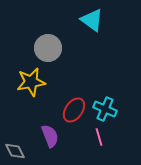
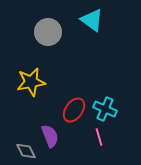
gray circle: moved 16 px up
gray diamond: moved 11 px right
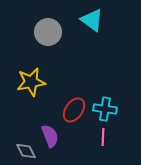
cyan cross: rotated 15 degrees counterclockwise
pink line: moved 4 px right; rotated 18 degrees clockwise
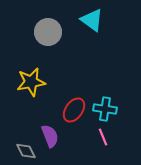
pink line: rotated 24 degrees counterclockwise
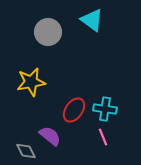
purple semicircle: rotated 30 degrees counterclockwise
